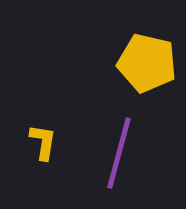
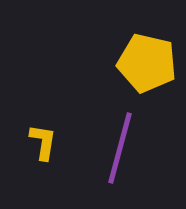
purple line: moved 1 px right, 5 px up
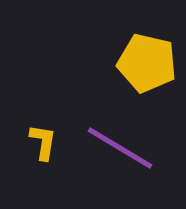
purple line: rotated 74 degrees counterclockwise
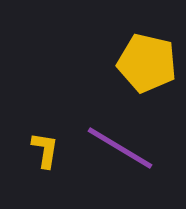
yellow L-shape: moved 2 px right, 8 px down
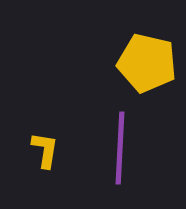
purple line: rotated 62 degrees clockwise
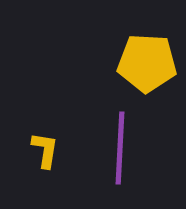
yellow pentagon: rotated 10 degrees counterclockwise
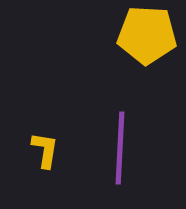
yellow pentagon: moved 28 px up
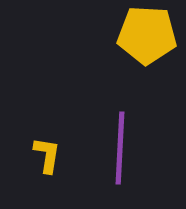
yellow L-shape: moved 2 px right, 5 px down
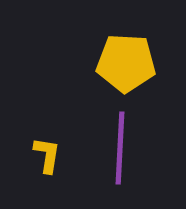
yellow pentagon: moved 21 px left, 28 px down
